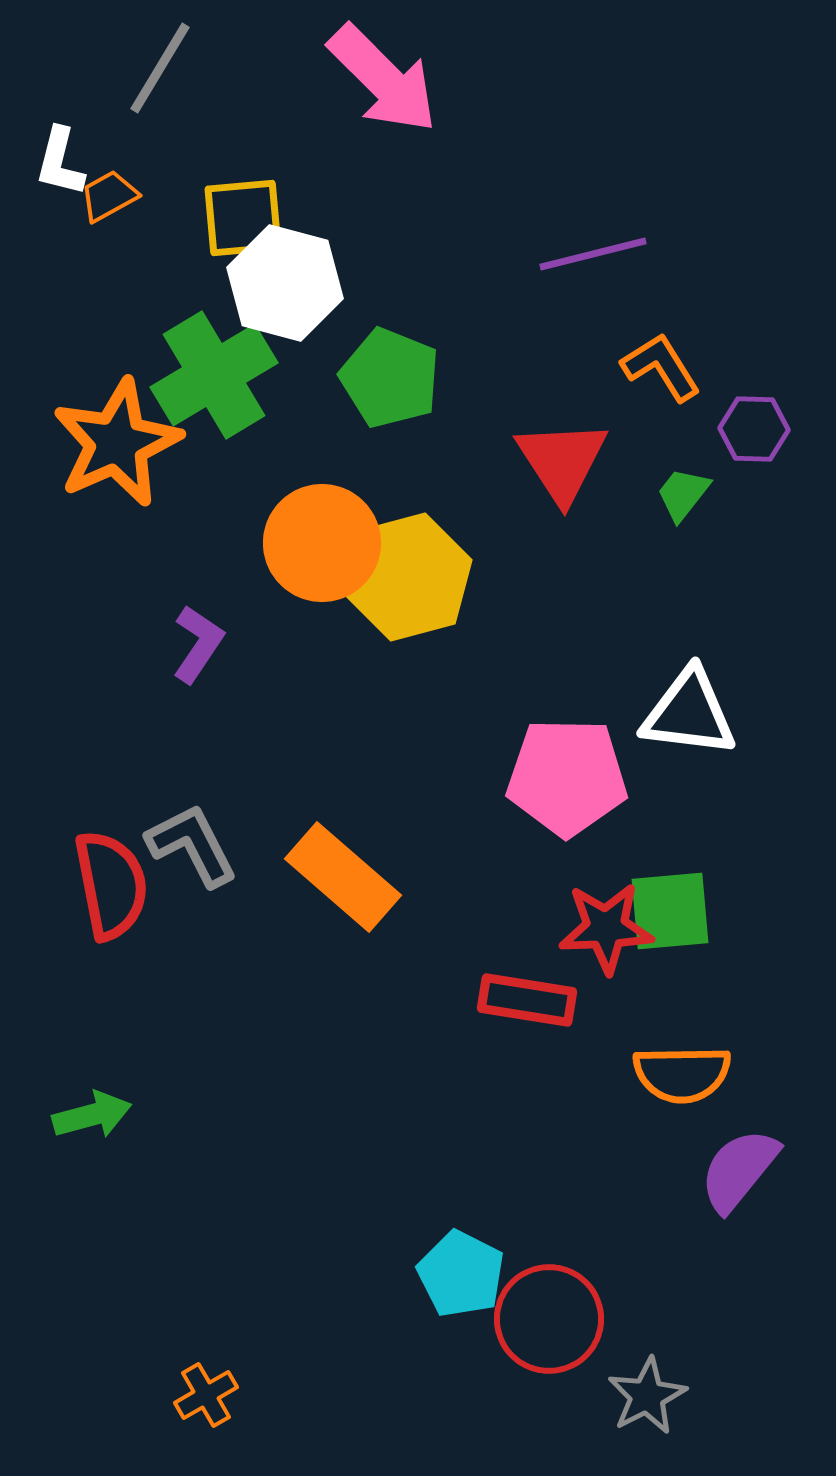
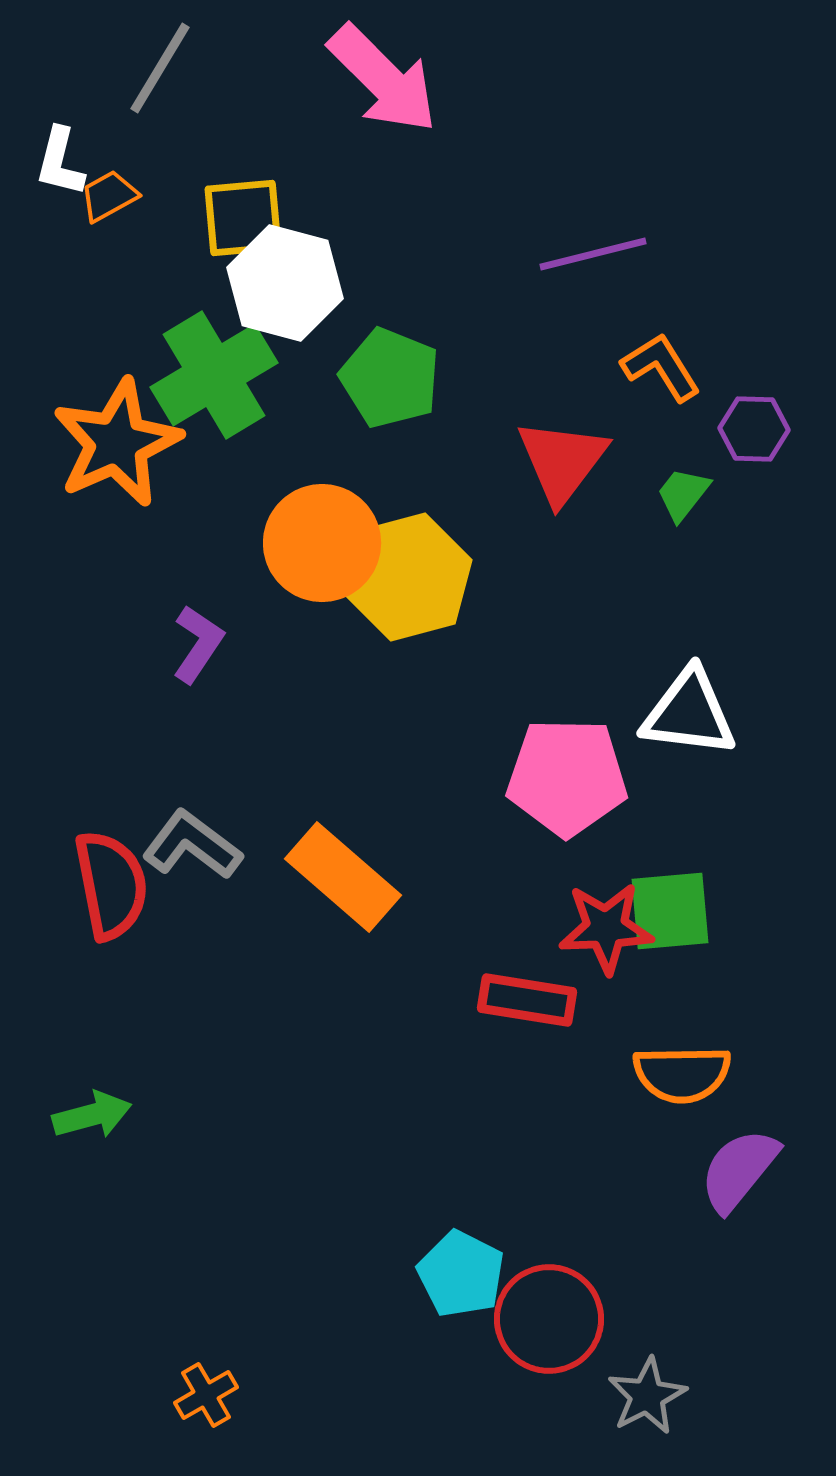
red triangle: rotated 10 degrees clockwise
gray L-shape: rotated 26 degrees counterclockwise
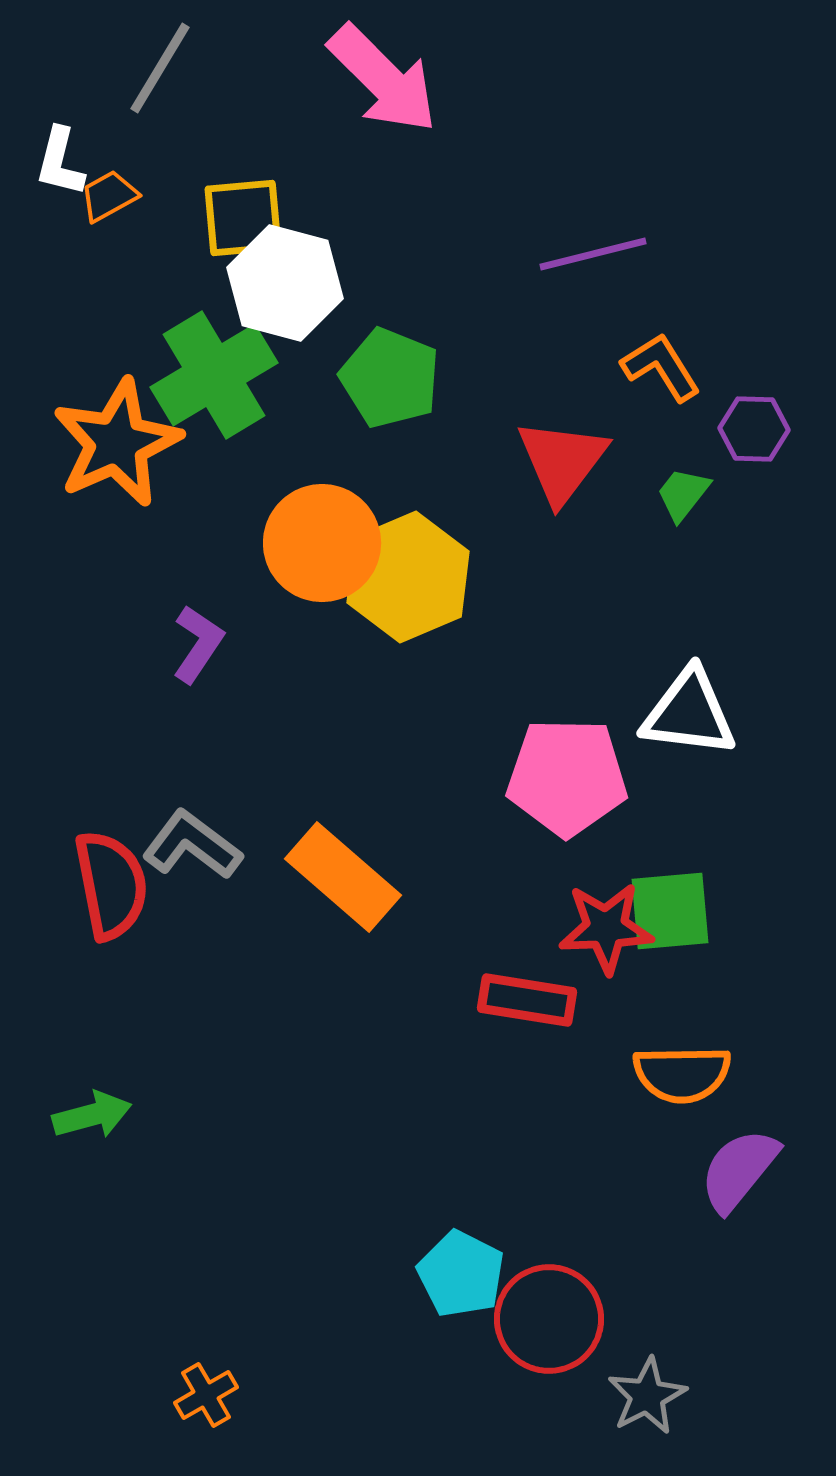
yellow hexagon: rotated 8 degrees counterclockwise
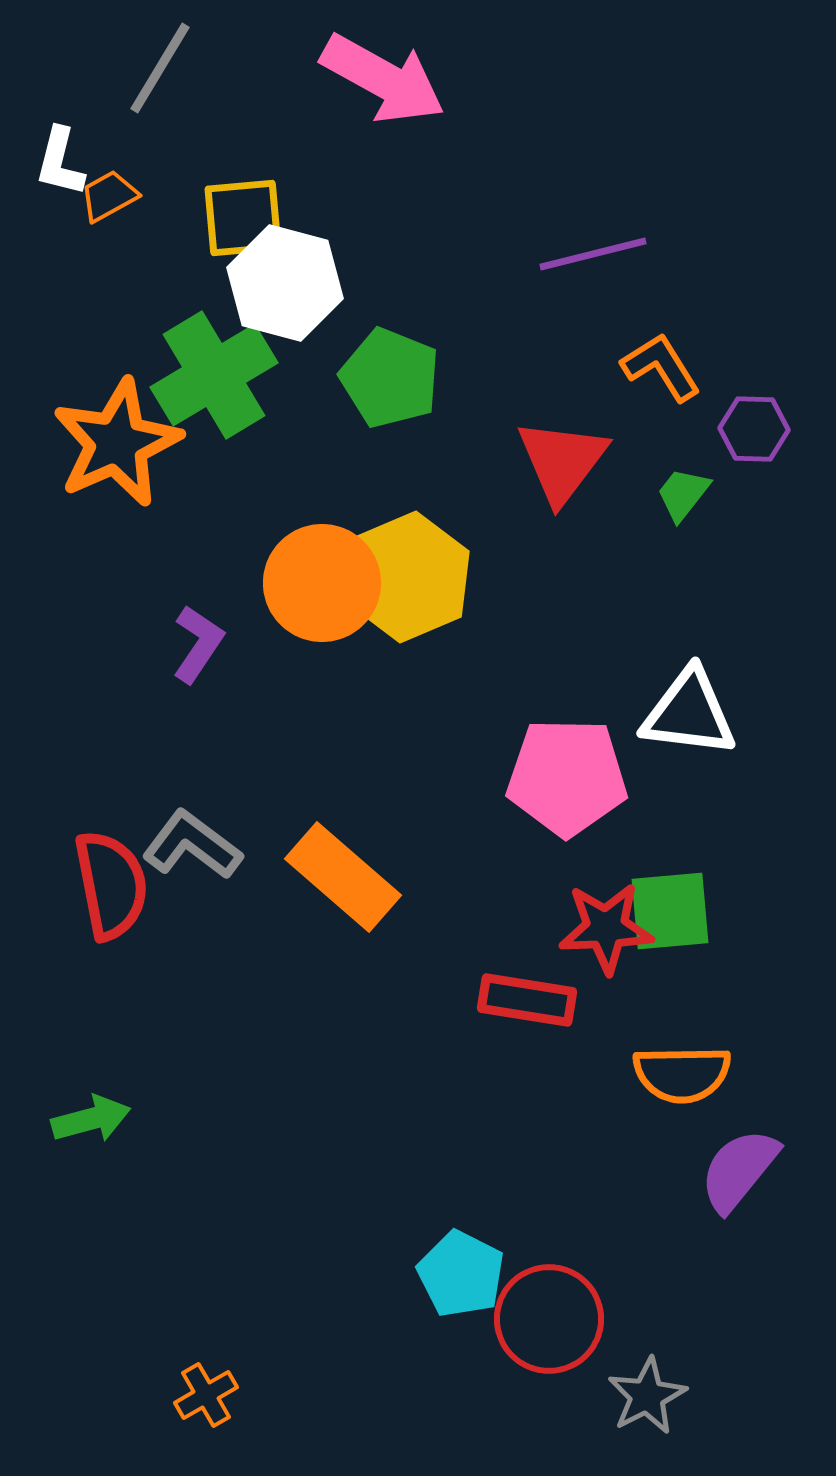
pink arrow: rotated 16 degrees counterclockwise
orange circle: moved 40 px down
green arrow: moved 1 px left, 4 px down
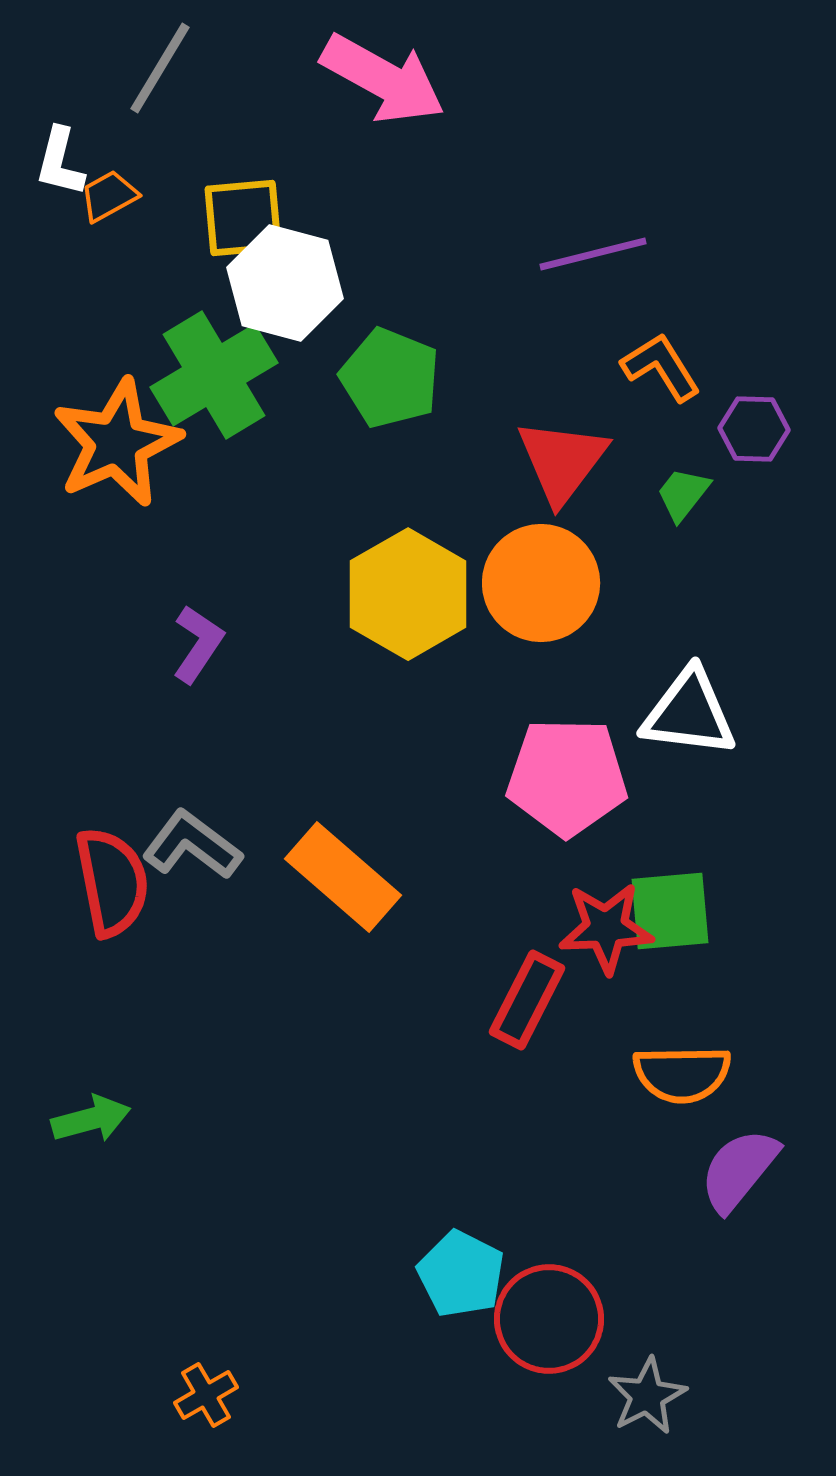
yellow hexagon: moved 17 px down; rotated 7 degrees counterclockwise
orange circle: moved 219 px right
red semicircle: moved 1 px right, 3 px up
red rectangle: rotated 72 degrees counterclockwise
